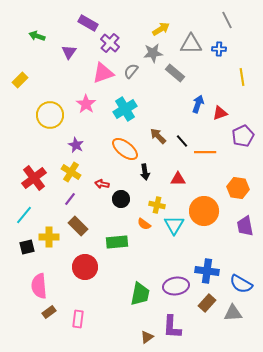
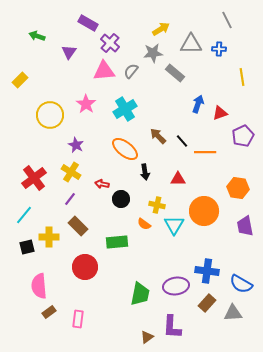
pink triangle at (103, 73): moved 1 px right, 2 px up; rotated 15 degrees clockwise
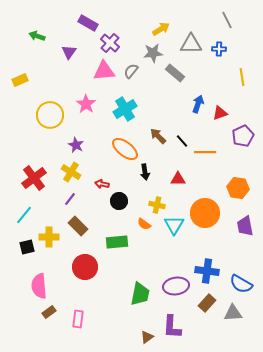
yellow rectangle at (20, 80): rotated 21 degrees clockwise
black circle at (121, 199): moved 2 px left, 2 px down
orange circle at (204, 211): moved 1 px right, 2 px down
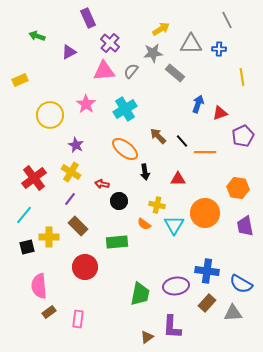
purple rectangle at (88, 23): moved 5 px up; rotated 36 degrees clockwise
purple triangle at (69, 52): rotated 28 degrees clockwise
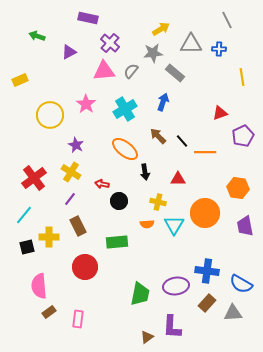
purple rectangle at (88, 18): rotated 54 degrees counterclockwise
blue arrow at (198, 104): moved 35 px left, 2 px up
yellow cross at (157, 205): moved 1 px right, 3 px up
orange semicircle at (144, 224): moved 3 px right; rotated 40 degrees counterclockwise
brown rectangle at (78, 226): rotated 18 degrees clockwise
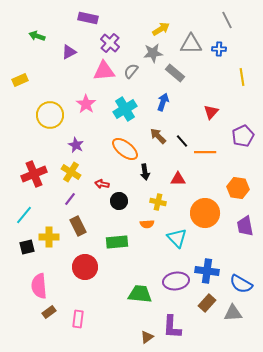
red triangle at (220, 113): moved 9 px left, 1 px up; rotated 28 degrees counterclockwise
red cross at (34, 178): moved 4 px up; rotated 15 degrees clockwise
cyan triangle at (174, 225): moved 3 px right, 13 px down; rotated 15 degrees counterclockwise
purple ellipse at (176, 286): moved 5 px up
green trapezoid at (140, 294): rotated 95 degrees counterclockwise
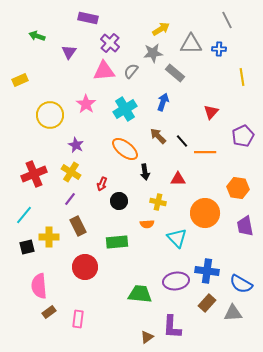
purple triangle at (69, 52): rotated 28 degrees counterclockwise
red arrow at (102, 184): rotated 80 degrees counterclockwise
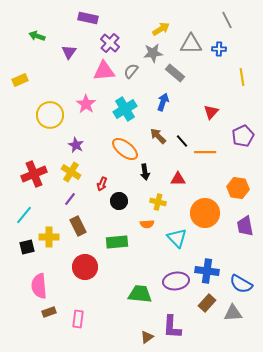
brown rectangle at (49, 312): rotated 16 degrees clockwise
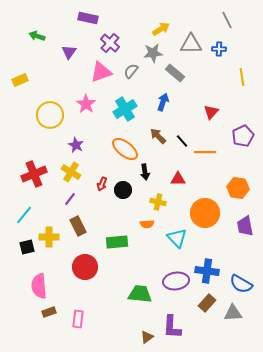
pink triangle at (104, 71): moved 3 px left, 1 px down; rotated 15 degrees counterclockwise
black circle at (119, 201): moved 4 px right, 11 px up
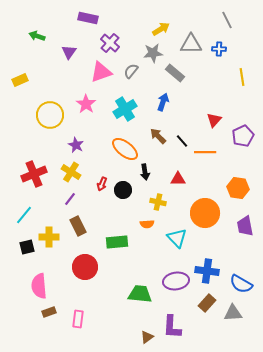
red triangle at (211, 112): moved 3 px right, 8 px down
